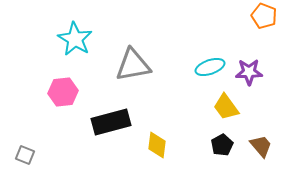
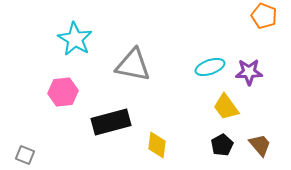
gray triangle: rotated 21 degrees clockwise
brown trapezoid: moved 1 px left, 1 px up
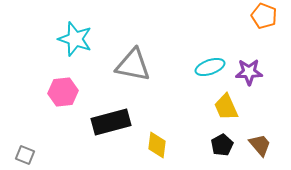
cyan star: rotated 12 degrees counterclockwise
yellow trapezoid: rotated 12 degrees clockwise
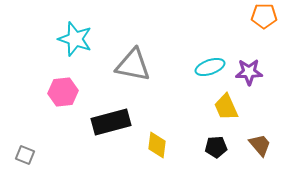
orange pentagon: rotated 20 degrees counterclockwise
black pentagon: moved 6 px left, 2 px down; rotated 25 degrees clockwise
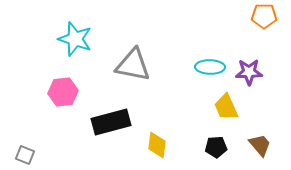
cyan ellipse: rotated 20 degrees clockwise
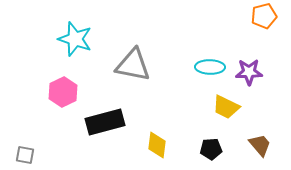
orange pentagon: rotated 15 degrees counterclockwise
pink hexagon: rotated 20 degrees counterclockwise
yellow trapezoid: rotated 40 degrees counterclockwise
black rectangle: moved 6 px left
black pentagon: moved 5 px left, 2 px down
gray square: rotated 12 degrees counterclockwise
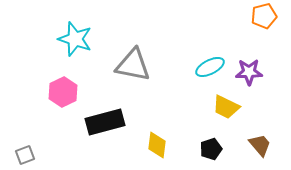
cyan ellipse: rotated 28 degrees counterclockwise
black pentagon: rotated 15 degrees counterclockwise
gray square: rotated 30 degrees counterclockwise
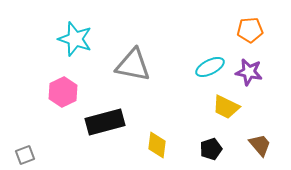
orange pentagon: moved 14 px left, 14 px down; rotated 10 degrees clockwise
purple star: rotated 12 degrees clockwise
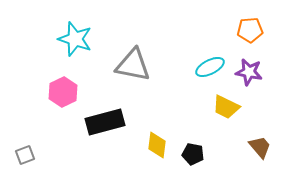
brown trapezoid: moved 2 px down
black pentagon: moved 18 px left, 5 px down; rotated 30 degrees clockwise
